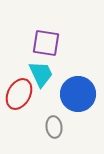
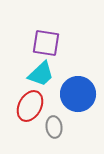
cyan trapezoid: rotated 72 degrees clockwise
red ellipse: moved 11 px right, 12 px down
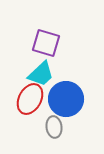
purple square: rotated 8 degrees clockwise
blue circle: moved 12 px left, 5 px down
red ellipse: moved 7 px up
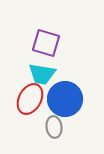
cyan trapezoid: moved 1 px right; rotated 52 degrees clockwise
blue circle: moved 1 px left
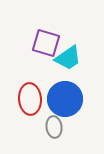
cyan trapezoid: moved 26 px right, 16 px up; rotated 44 degrees counterclockwise
red ellipse: rotated 32 degrees counterclockwise
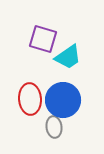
purple square: moved 3 px left, 4 px up
cyan trapezoid: moved 1 px up
blue circle: moved 2 px left, 1 px down
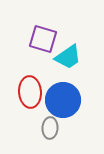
red ellipse: moved 7 px up
gray ellipse: moved 4 px left, 1 px down; rotated 10 degrees clockwise
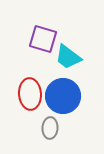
cyan trapezoid: rotated 72 degrees clockwise
red ellipse: moved 2 px down
blue circle: moved 4 px up
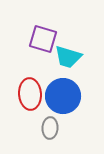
cyan trapezoid: rotated 20 degrees counterclockwise
